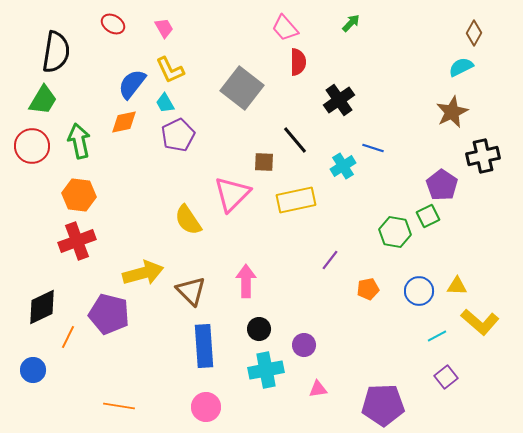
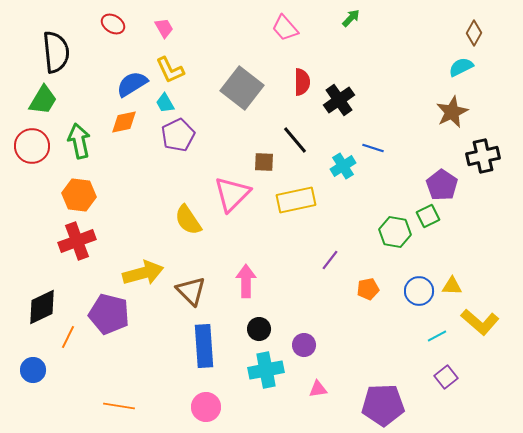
green arrow at (351, 23): moved 5 px up
black semicircle at (56, 52): rotated 15 degrees counterclockwise
red semicircle at (298, 62): moved 4 px right, 20 px down
blue semicircle at (132, 84): rotated 20 degrees clockwise
yellow triangle at (457, 286): moved 5 px left
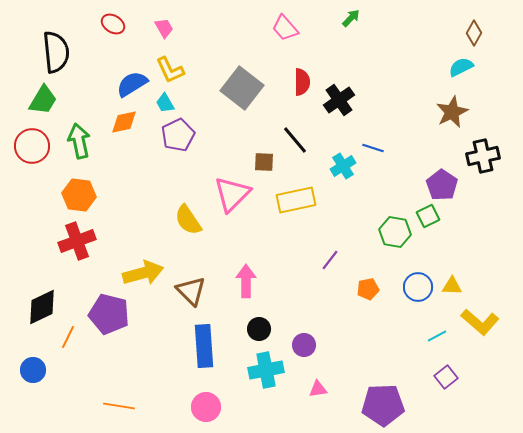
blue circle at (419, 291): moved 1 px left, 4 px up
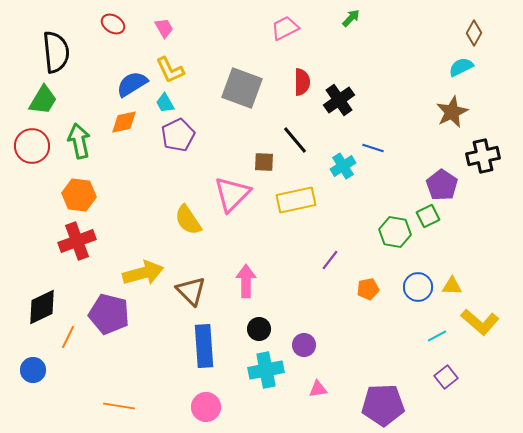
pink trapezoid at (285, 28): rotated 104 degrees clockwise
gray square at (242, 88): rotated 18 degrees counterclockwise
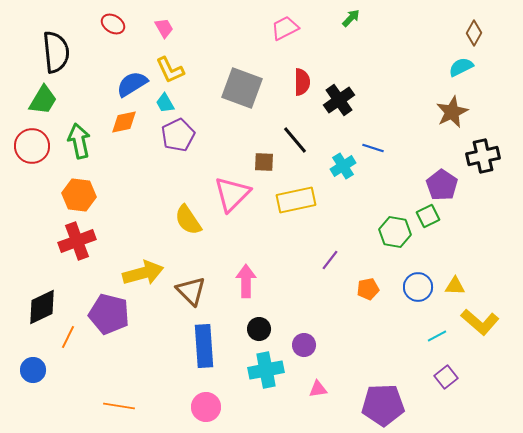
yellow triangle at (452, 286): moved 3 px right
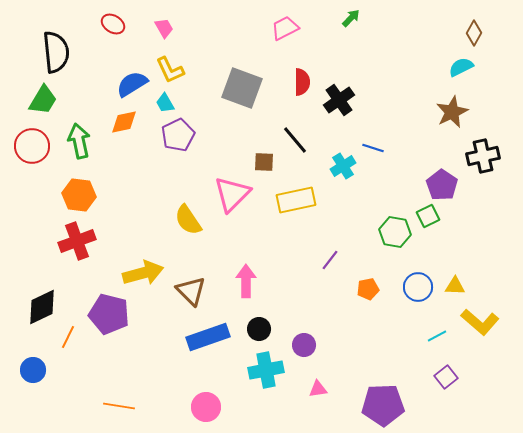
blue rectangle at (204, 346): moved 4 px right, 9 px up; rotated 75 degrees clockwise
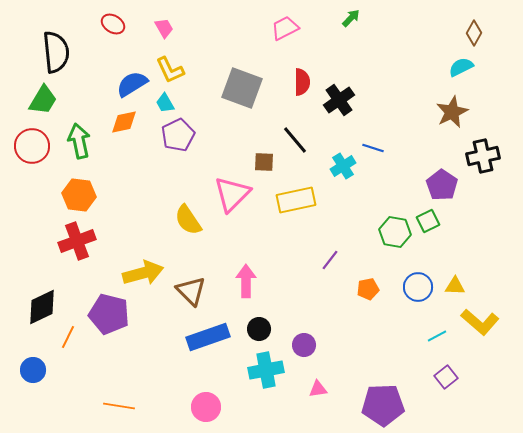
green square at (428, 216): moved 5 px down
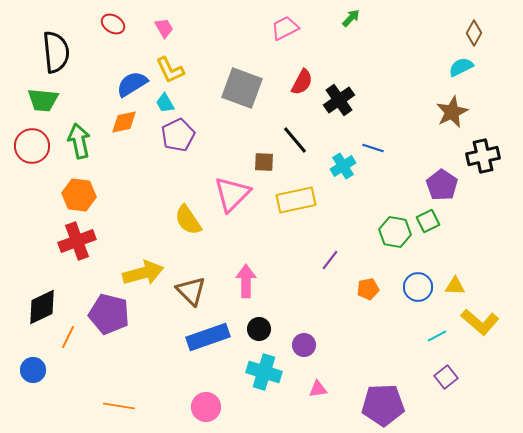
red semicircle at (302, 82): rotated 28 degrees clockwise
green trapezoid at (43, 100): rotated 64 degrees clockwise
cyan cross at (266, 370): moved 2 px left, 2 px down; rotated 28 degrees clockwise
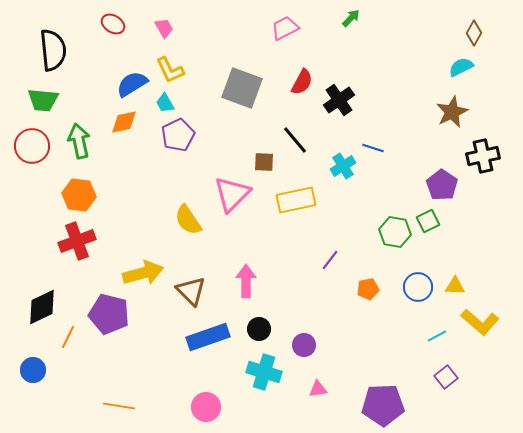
black semicircle at (56, 52): moved 3 px left, 2 px up
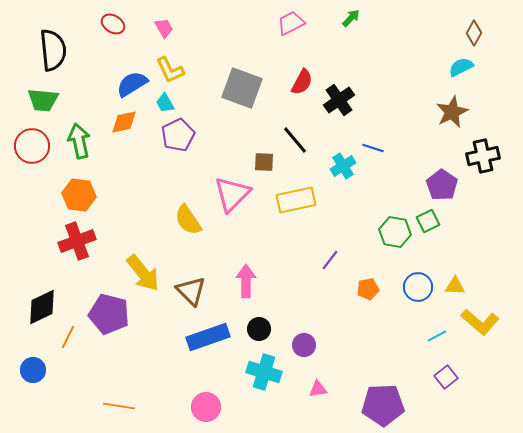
pink trapezoid at (285, 28): moved 6 px right, 5 px up
yellow arrow at (143, 273): rotated 66 degrees clockwise
